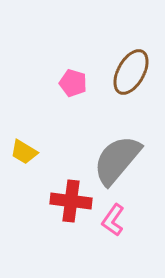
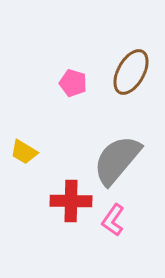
red cross: rotated 6 degrees counterclockwise
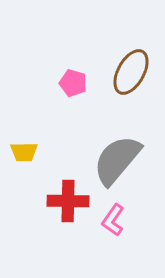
yellow trapezoid: rotated 32 degrees counterclockwise
red cross: moved 3 px left
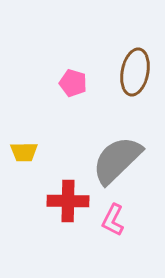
brown ellipse: moved 4 px right; rotated 18 degrees counterclockwise
gray semicircle: rotated 6 degrees clockwise
pink L-shape: rotated 8 degrees counterclockwise
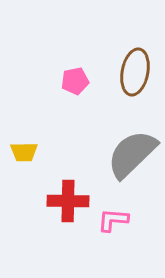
pink pentagon: moved 2 px right, 2 px up; rotated 28 degrees counterclockwise
gray semicircle: moved 15 px right, 6 px up
pink L-shape: rotated 68 degrees clockwise
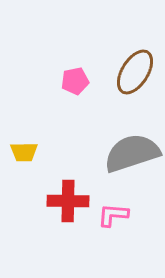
brown ellipse: rotated 21 degrees clockwise
gray semicircle: moved 1 px up; rotated 26 degrees clockwise
pink L-shape: moved 5 px up
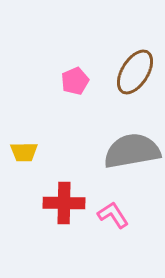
pink pentagon: rotated 12 degrees counterclockwise
gray semicircle: moved 2 px up; rotated 8 degrees clockwise
red cross: moved 4 px left, 2 px down
pink L-shape: rotated 52 degrees clockwise
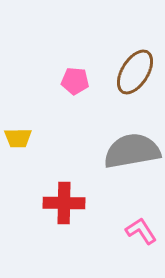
pink pentagon: rotated 28 degrees clockwise
yellow trapezoid: moved 6 px left, 14 px up
pink L-shape: moved 28 px right, 16 px down
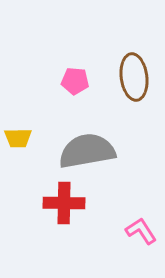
brown ellipse: moved 1 px left, 5 px down; rotated 39 degrees counterclockwise
gray semicircle: moved 45 px left
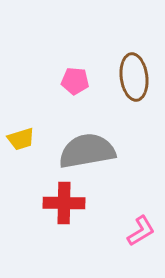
yellow trapezoid: moved 3 px right, 1 px down; rotated 16 degrees counterclockwise
pink L-shape: rotated 92 degrees clockwise
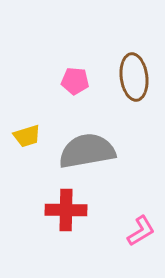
yellow trapezoid: moved 6 px right, 3 px up
red cross: moved 2 px right, 7 px down
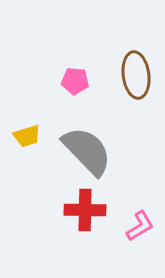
brown ellipse: moved 2 px right, 2 px up
gray semicircle: rotated 56 degrees clockwise
red cross: moved 19 px right
pink L-shape: moved 1 px left, 5 px up
